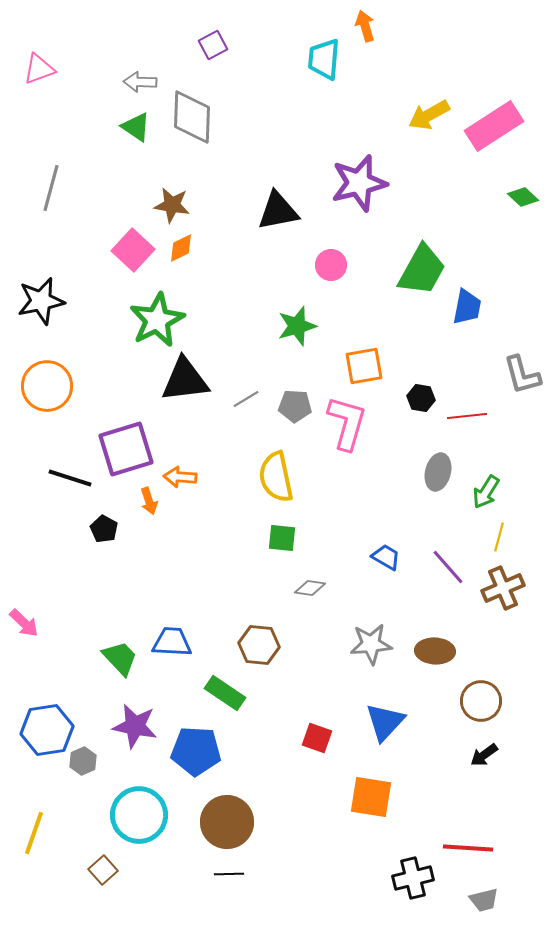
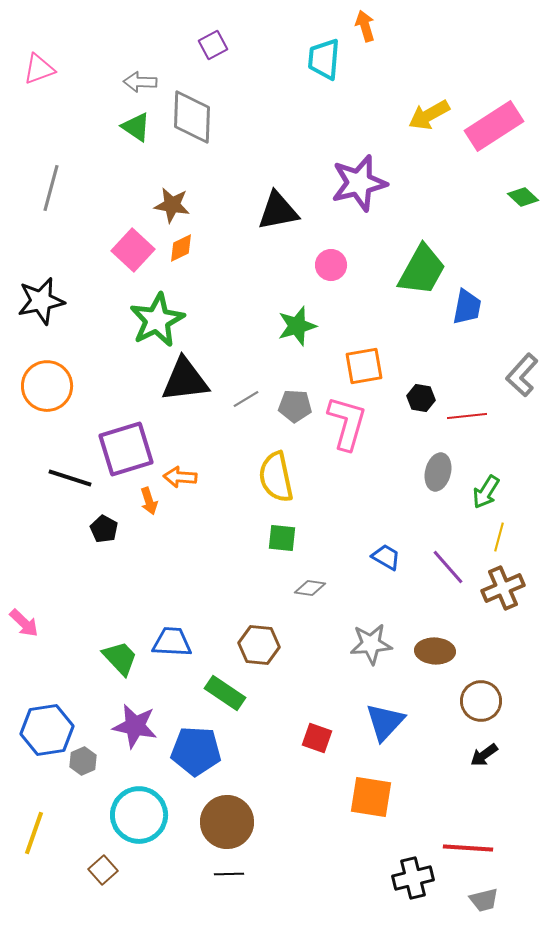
gray L-shape at (522, 375): rotated 57 degrees clockwise
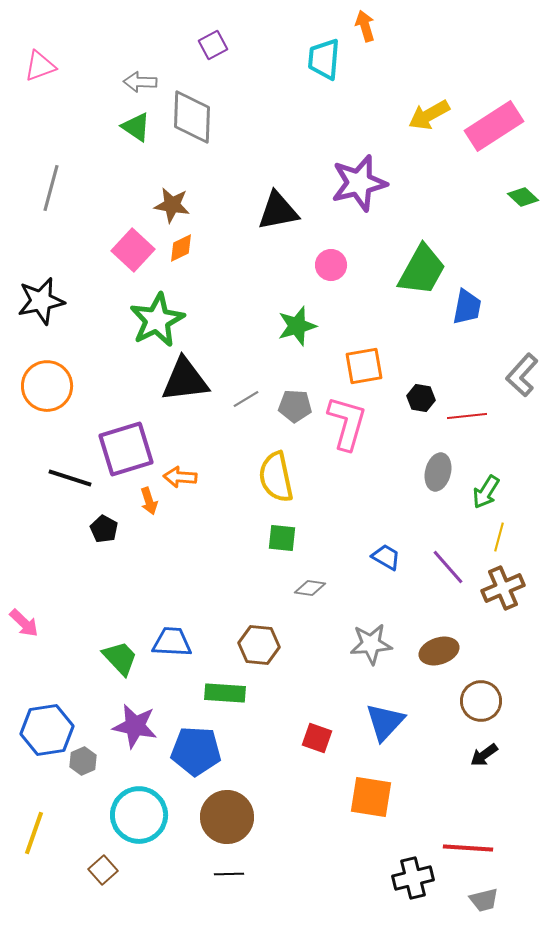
pink triangle at (39, 69): moved 1 px right, 3 px up
brown ellipse at (435, 651): moved 4 px right; rotated 21 degrees counterclockwise
green rectangle at (225, 693): rotated 30 degrees counterclockwise
brown circle at (227, 822): moved 5 px up
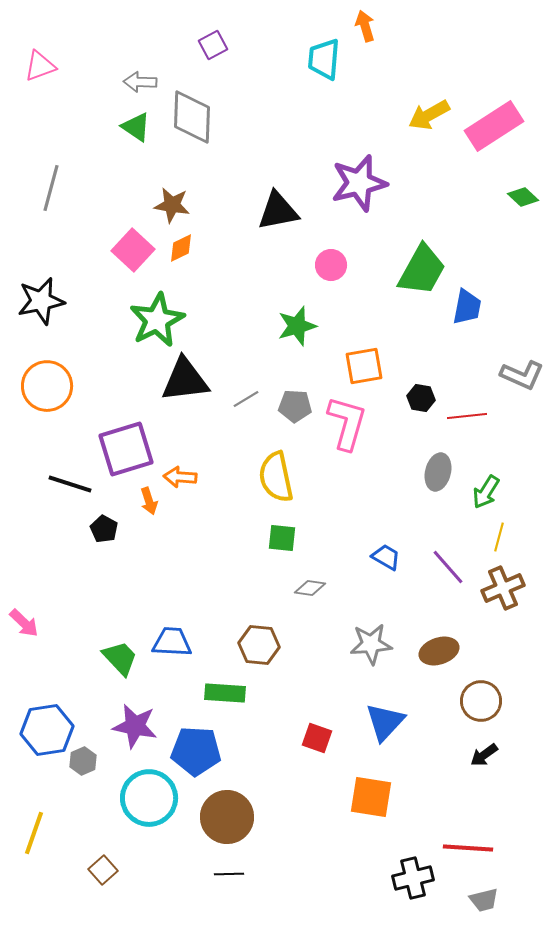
gray L-shape at (522, 375): rotated 108 degrees counterclockwise
black line at (70, 478): moved 6 px down
cyan circle at (139, 815): moved 10 px right, 17 px up
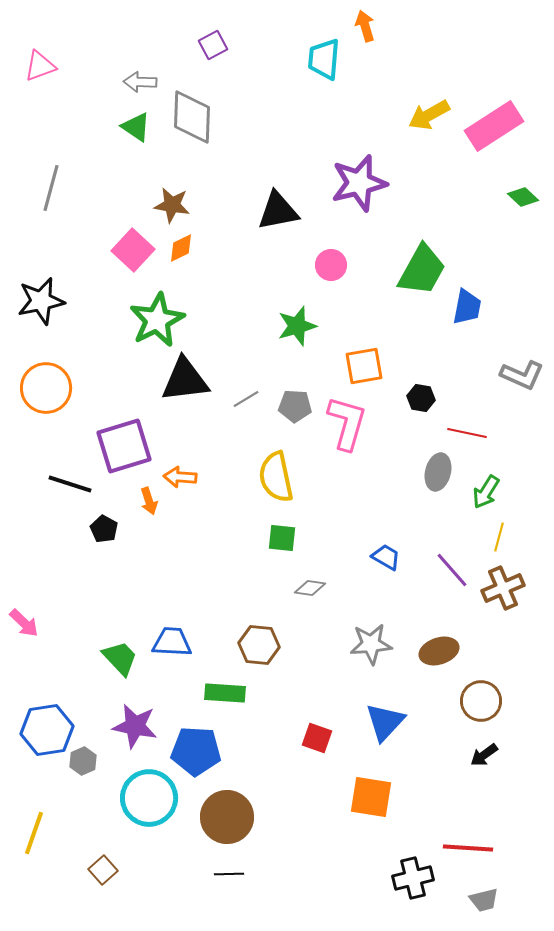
orange circle at (47, 386): moved 1 px left, 2 px down
red line at (467, 416): moved 17 px down; rotated 18 degrees clockwise
purple square at (126, 449): moved 2 px left, 3 px up
purple line at (448, 567): moved 4 px right, 3 px down
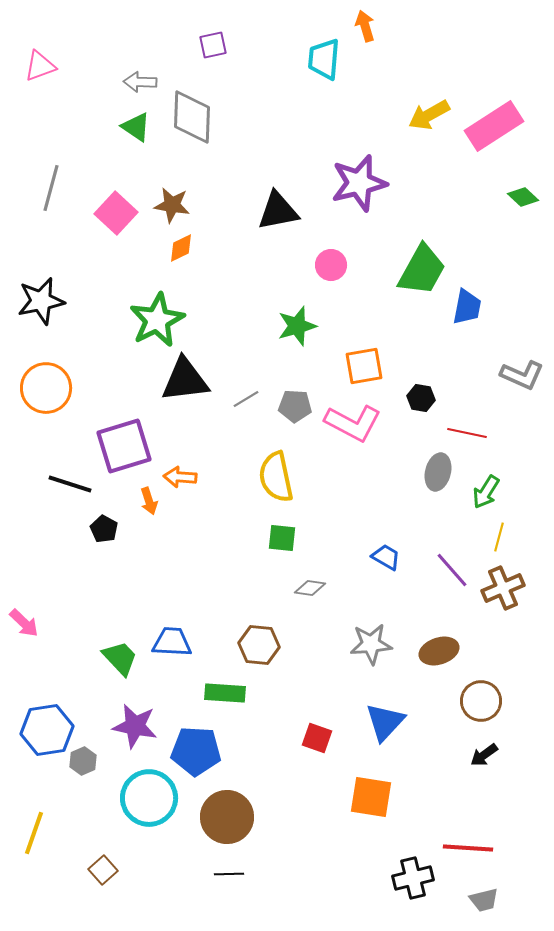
purple square at (213, 45): rotated 16 degrees clockwise
pink square at (133, 250): moved 17 px left, 37 px up
pink L-shape at (347, 423): moved 6 px right; rotated 102 degrees clockwise
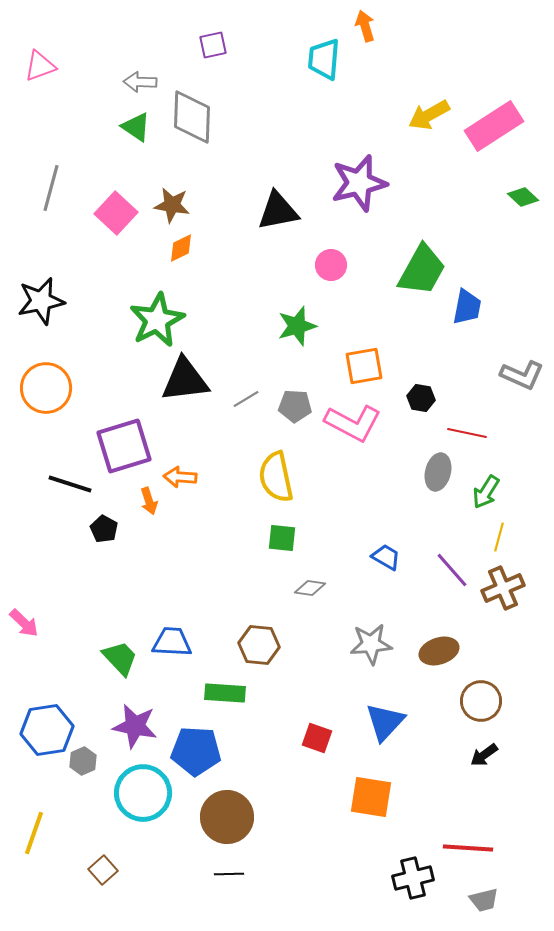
cyan circle at (149, 798): moved 6 px left, 5 px up
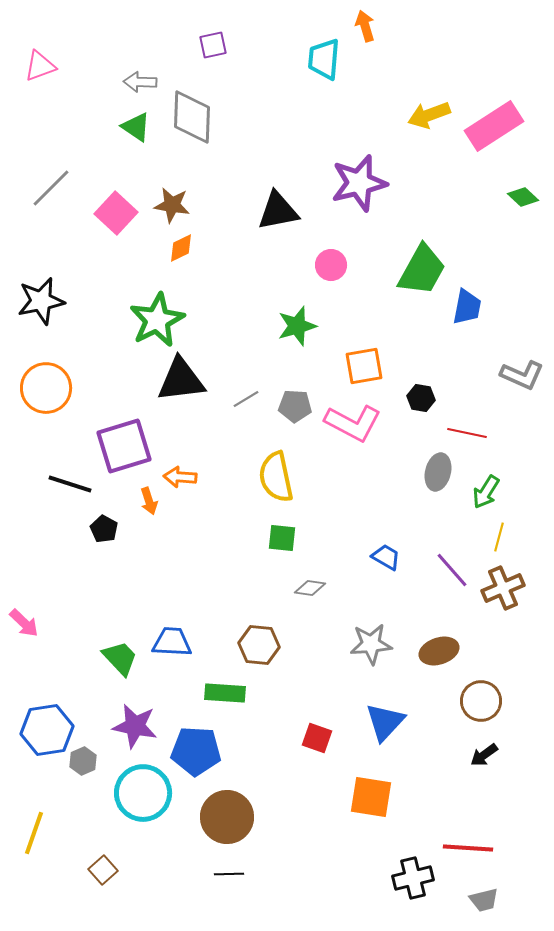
yellow arrow at (429, 115): rotated 9 degrees clockwise
gray line at (51, 188): rotated 30 degrees clockwise
black triangle at (185, 380): moved 4 px left
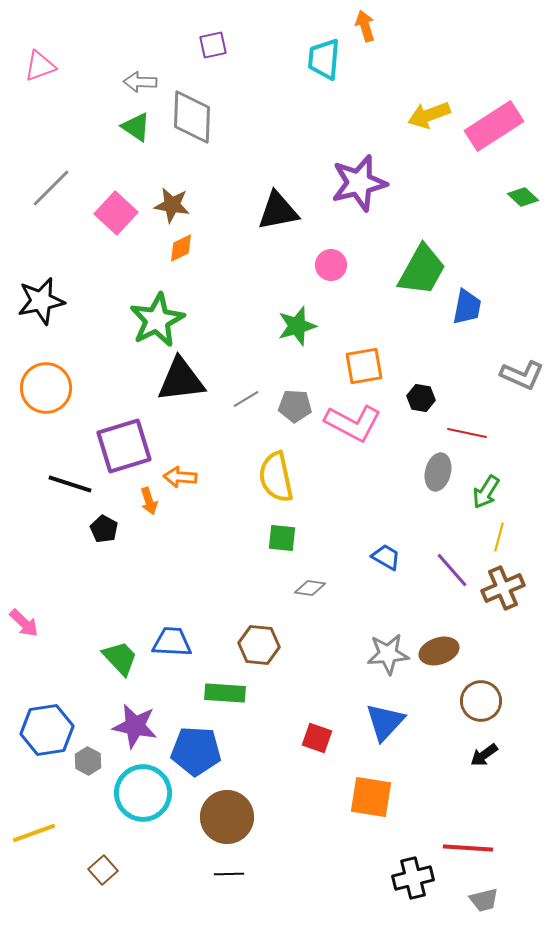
gray star at (371, 644): moved 17 px right, 10 px down
gray hexagon at (83, 761): moved 5 px right; rotated 8 degrees counterclockwise
yellow line at (34, 833): rotated 51 degrees clockwise
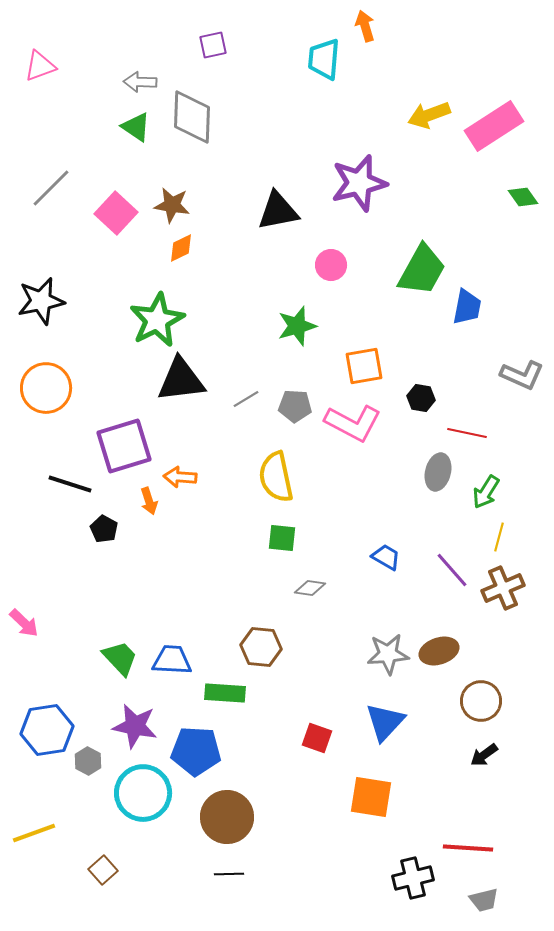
green diamond at (523, 197): rotated 12 degrees clockwise
blue trapezoid at (172, 642): moved 18 px down
brown hexagon at (259, 645): moved 2 px right, 2 px down
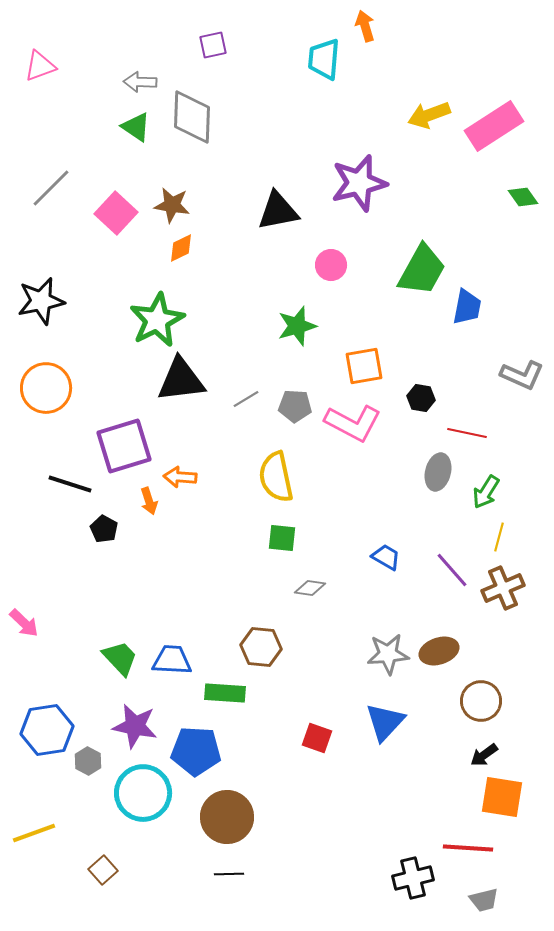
orange square at (371, 797): moved 131 px right
